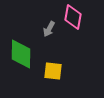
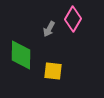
pink diamond: moved 2 px down; rotated 20 degrees clockwise
green diamond: moved 1 px down
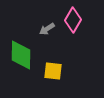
pink diamond: moved 1 px down
gray arrow: moved 2 px left; rotated 28 degrees clockwise
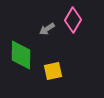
yellow square: rotated 18 degrees counterclockwise
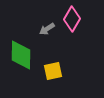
pink diamond: moved 1 px left, 1 px up
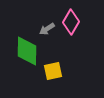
pink diamond: moved 1 px left, 3 px down
green diamond: moved 6 px right, 4 px up
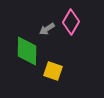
yellow square: rotated 30 degrees clockwise
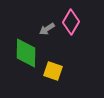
green diamond: moved 1 px left, 2 px down
